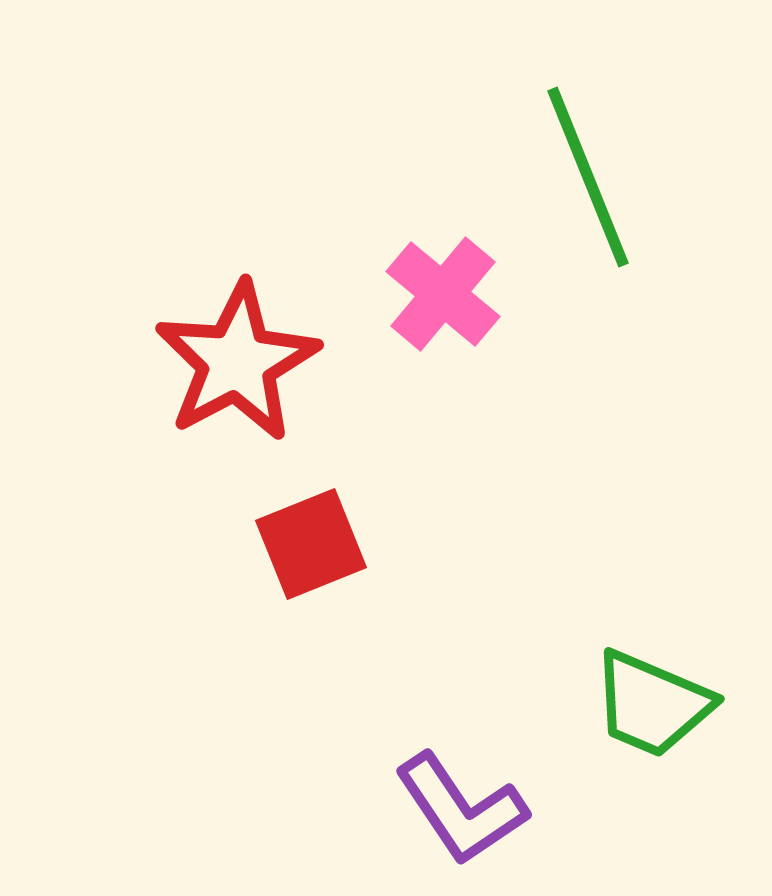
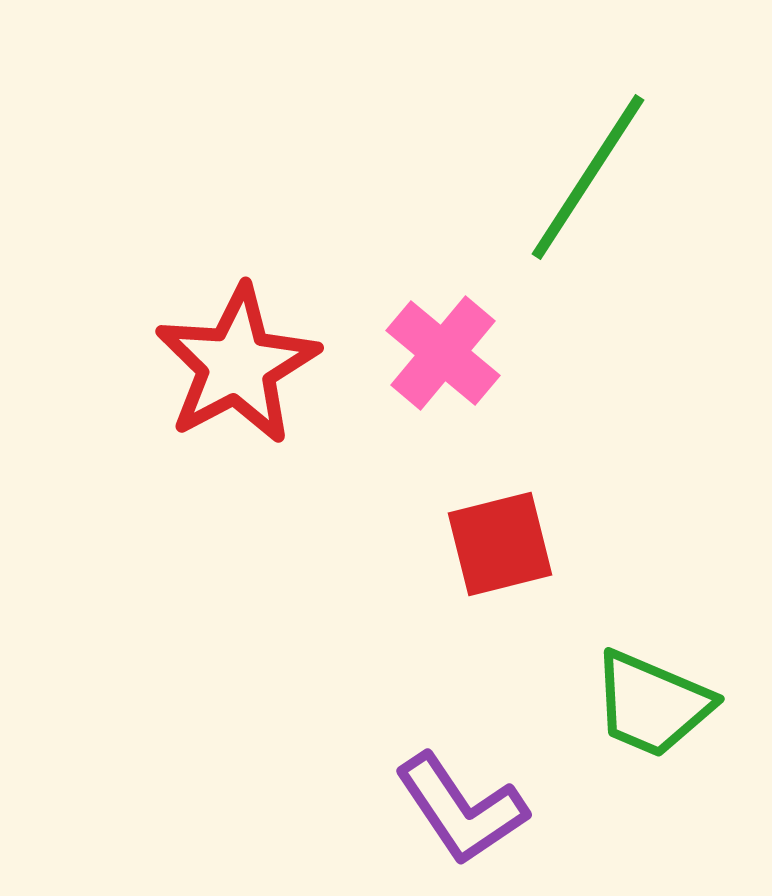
green line: rotated 55 degrees clockwise
pink cross: moved 59 px down
red star: moved 3 px down
red square: moved 189 px right; rotated 8 degrees clockwise
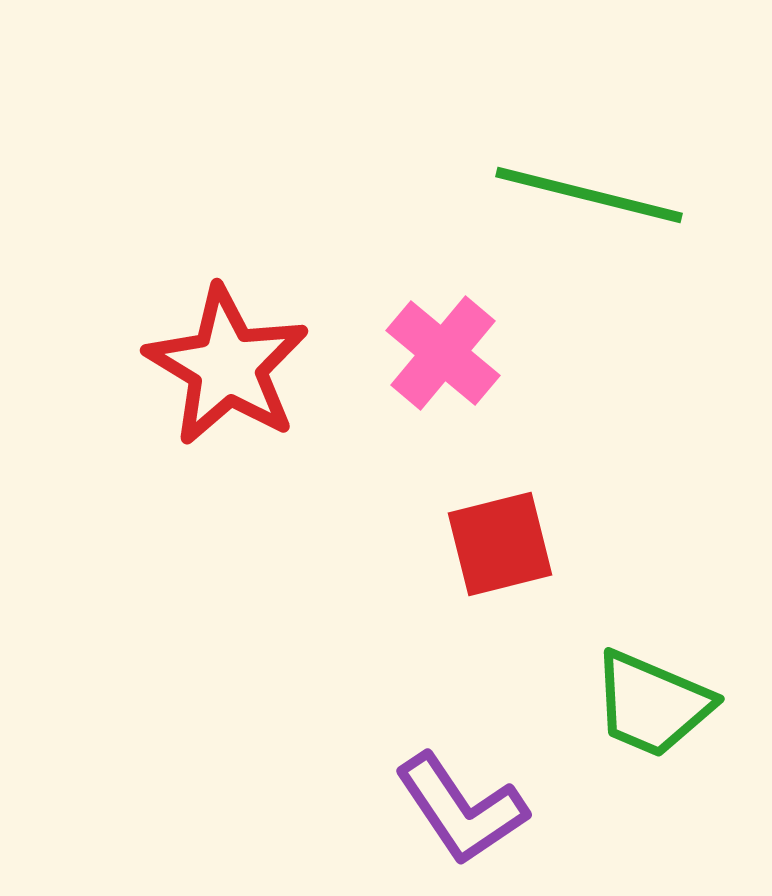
green line: moved 1 px right, 18 px down; rotated 71 degrees clockwise
red star: moved 10 px left, 1 px down; rotated 13 degrees counterclockwise
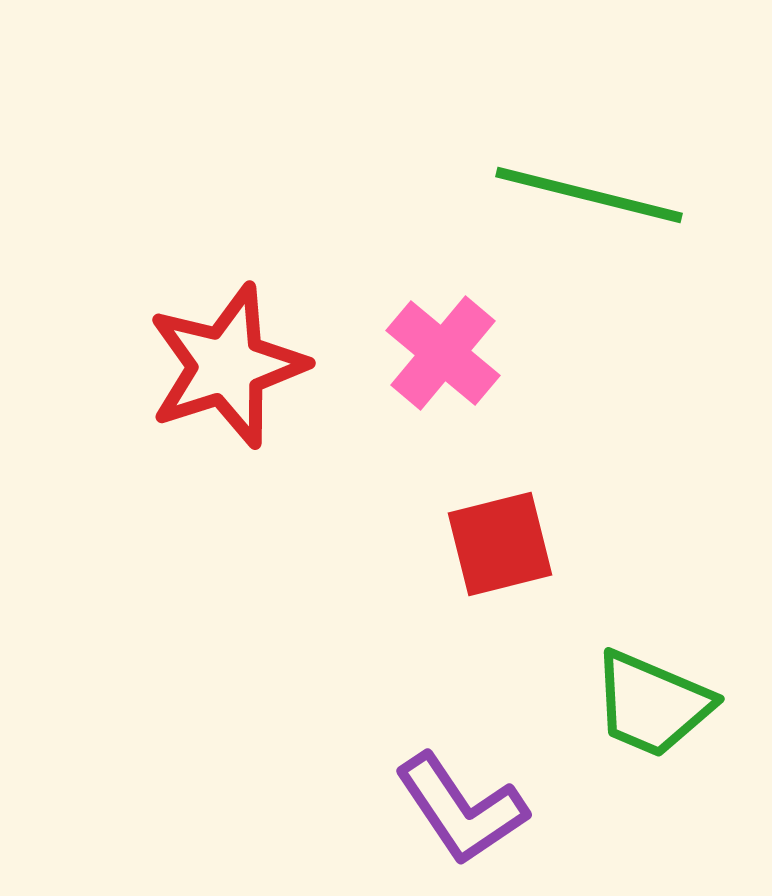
red star: rotated 23 degrees clockwise
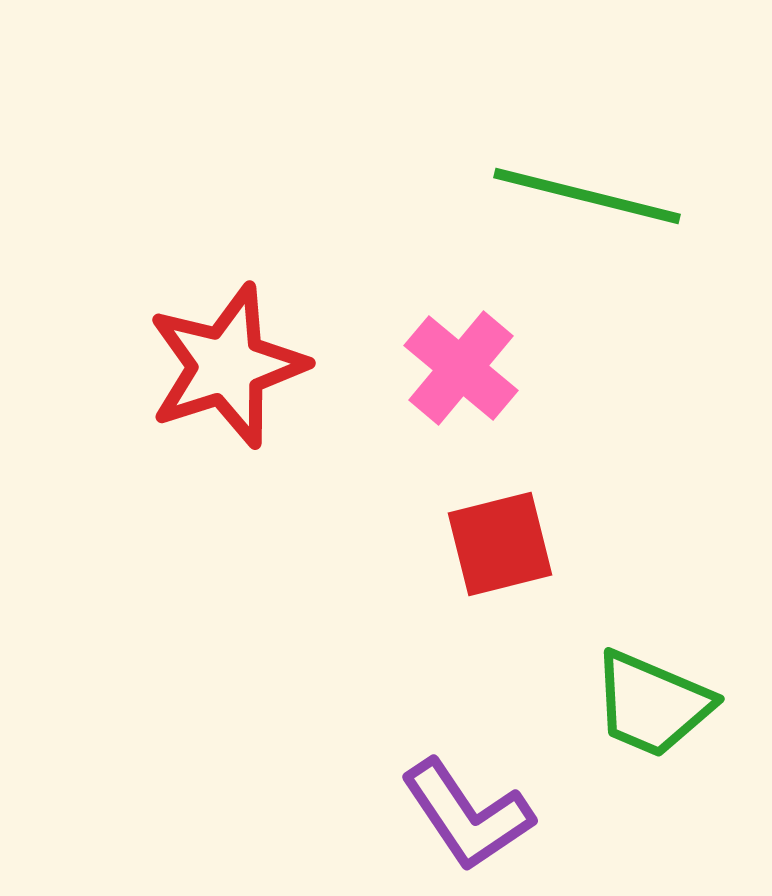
green line: moved 2 px left, 1 px down
pink cross: moved 18 px right, 15 px down
purple L-shape: moved 6 px right, 6 px down
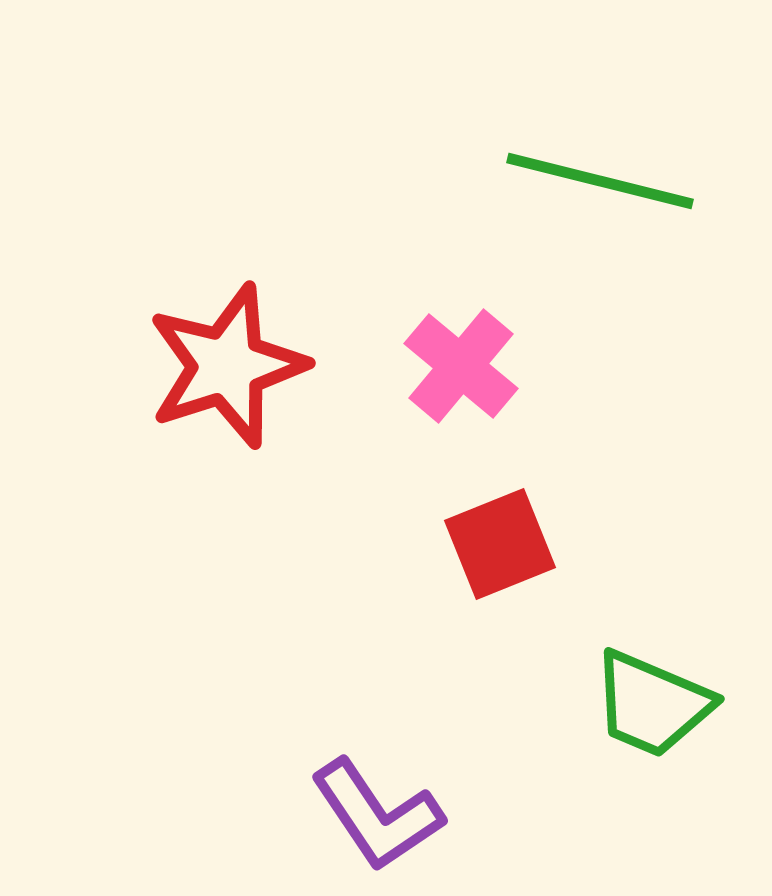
green line: moved 13 px right, 15 px up
pink cross: moved 2 px up
red square: rotated 8 degrees counterclockwise
purple L-shape: moved 90 px left
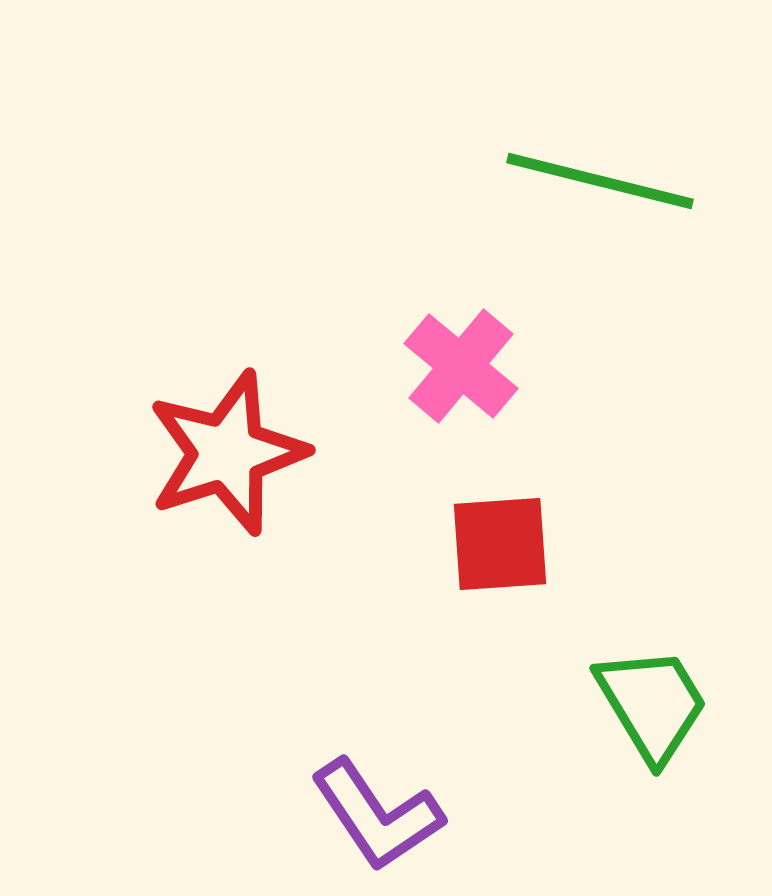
red star: moved 87 px down
red square: rotated 18 degrees clockwise
green trapezoid: rotated 144 degrees counterclockwise
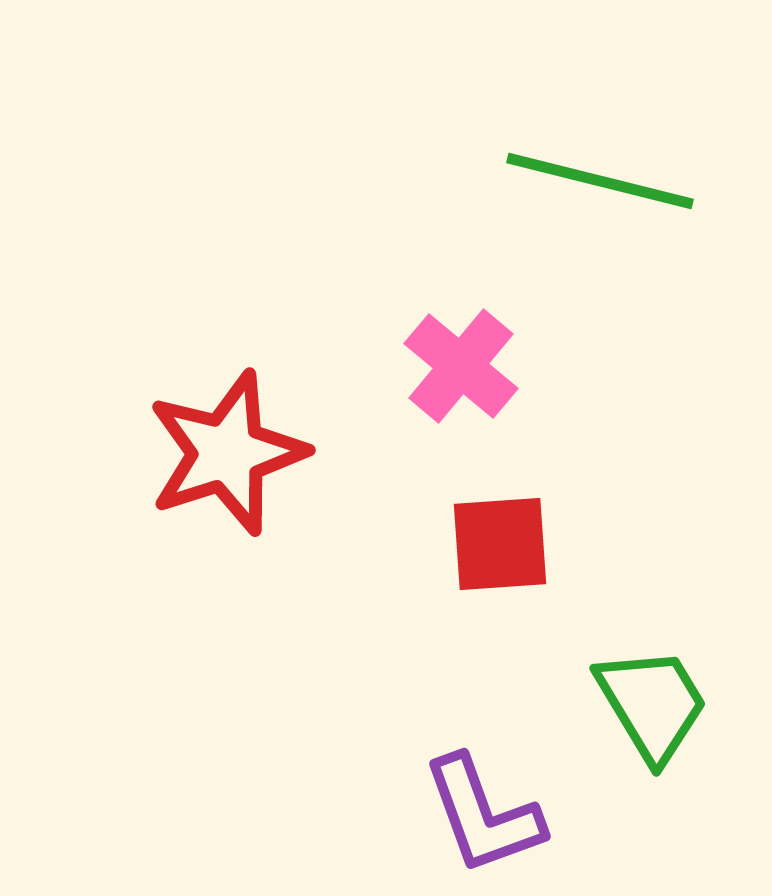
purple L-shape: moved 106 px right; rotated 14 degrees clockwise
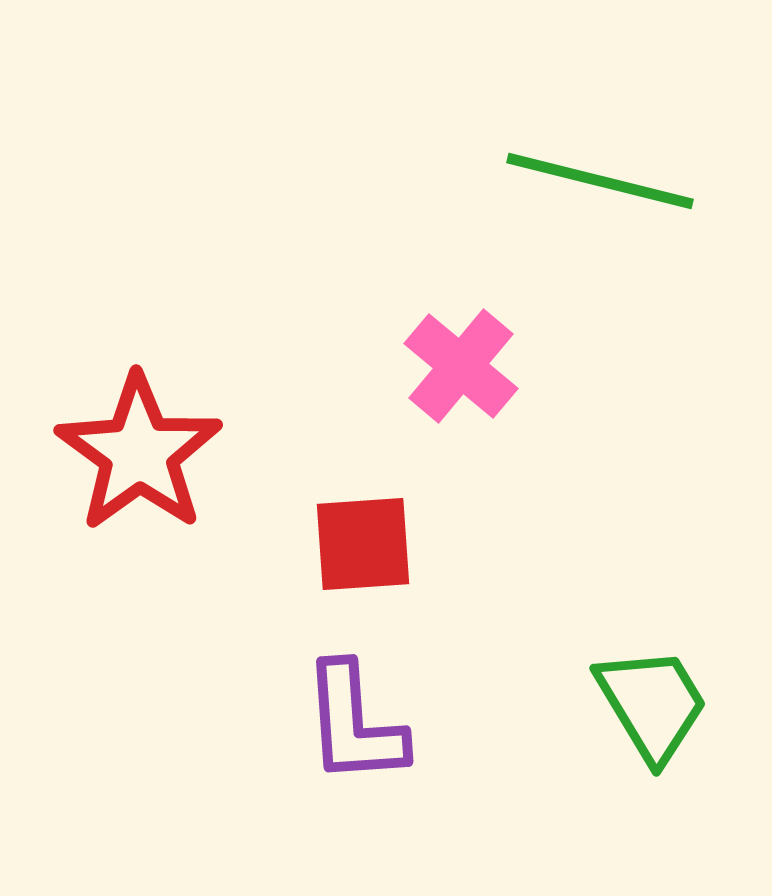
red star: moved 88 px left; rotated 18 degrees counterclockwise
red square: moved 137 px left
purple L-shape: moved 129 px left, 91 px up; rotated 16 degrees clockwise
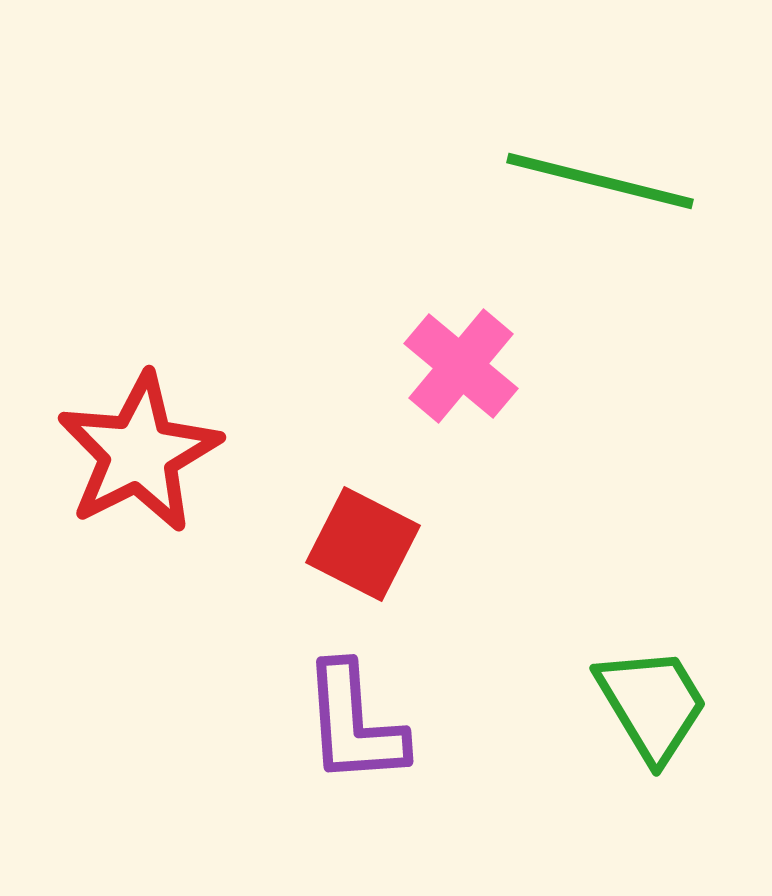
red star: rotated 9 degrees clockwise
red square: rotated 31 degrees clockwise
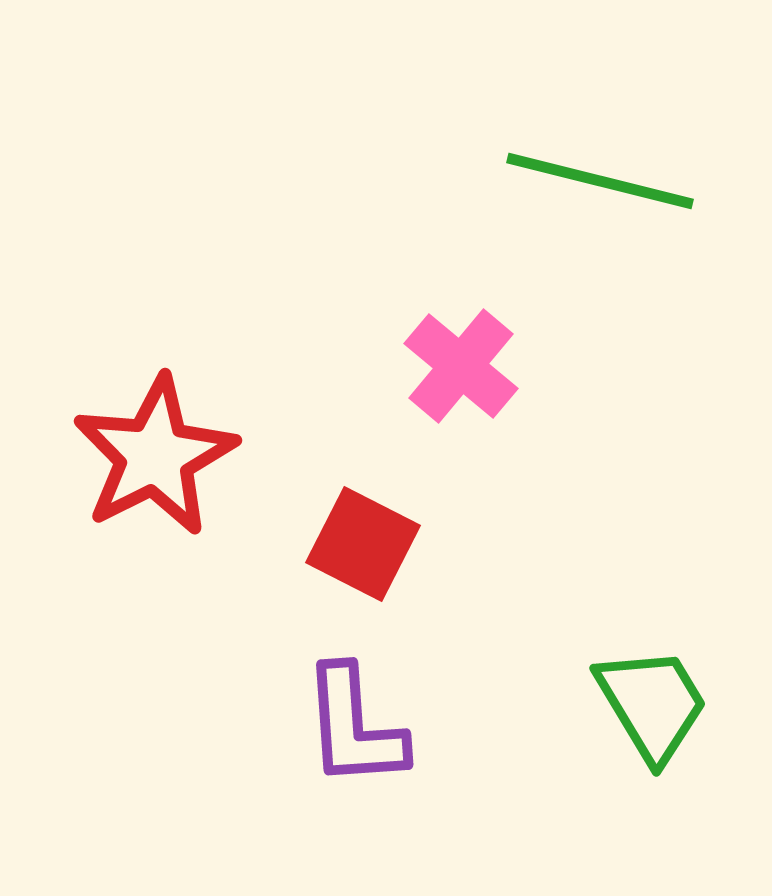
red star: moved 16 px right, 3 px down
purple L-shape: moved 3 px down
